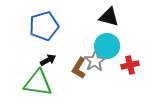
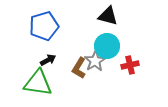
black triangle: moved 1 px left, 1 px up
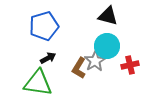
black arrow: moved 2 px up
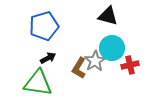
cyan circle: moved 5 px right, 2 px down
